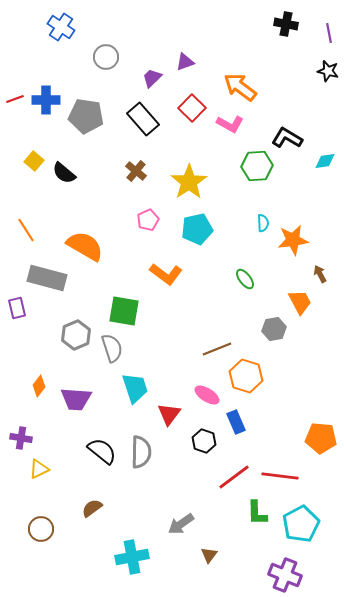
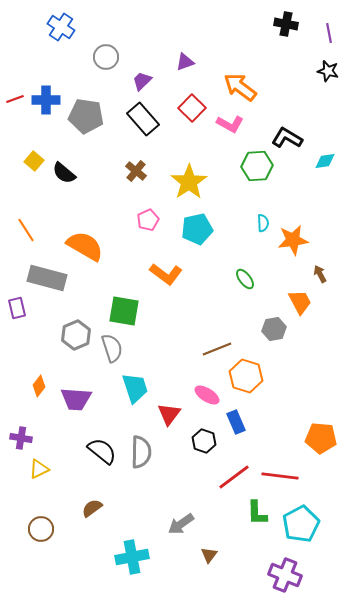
purple trapezoid at (152, 78): moved 10 px left, 3 px down
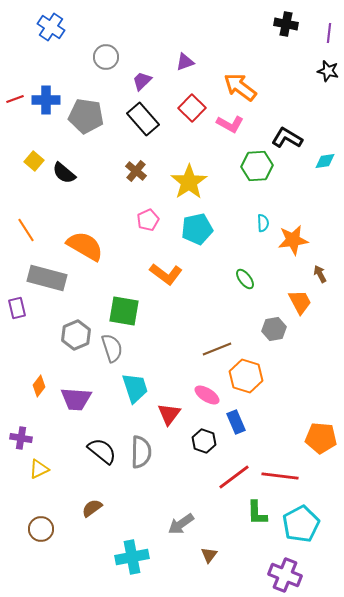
blue cross at (61, 27): moved 10 px left
purple line at (329, 33): rotated 18 degrees clockwise
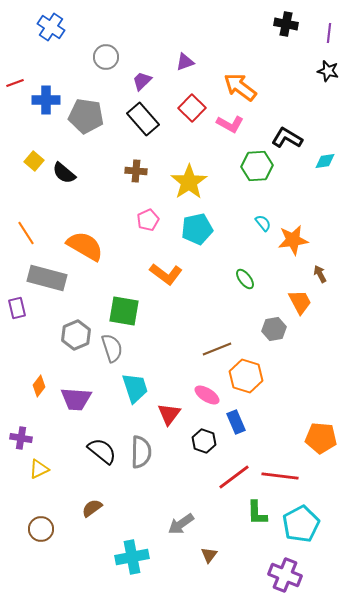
red line at (15, 99): moved 16 px up
brown cross at (136, 171): rotated 35 degrees counterclockwise
cyan semicircle at (263, 223): rotated 36 degrees counterclockwise
orange line at (26, 230): moved 3 px down
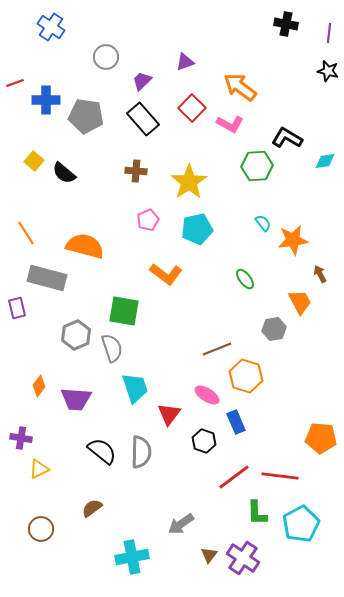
orange semicircle at (85, 246): rotated 15 degrees counterclockwise
purple cross at (285, 575): moved 42 px left, 17 px up; rotated 12 degrees clockwise
